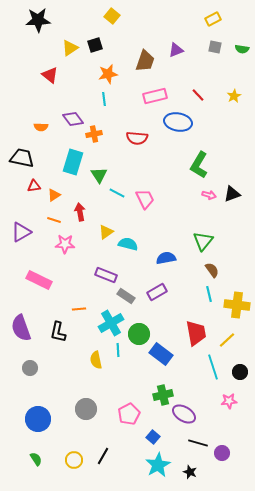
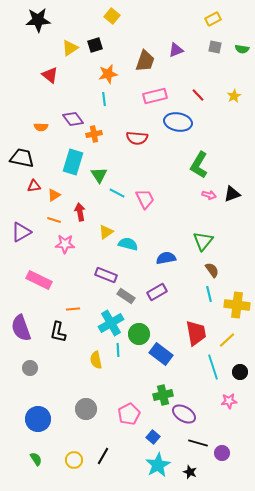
orange line at (79, 309): moved 6 px left
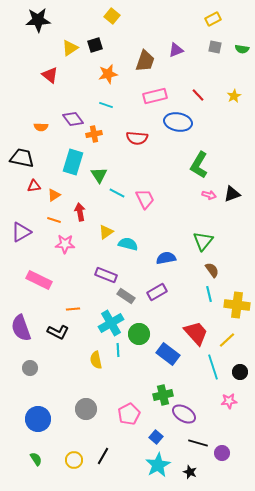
cyan line at (104, 99): moved 2 px right, 6 px down; rotated 64 degrees counterclockwise
black L-shape at (58, 332): rotated 75 degrees counterclockwise
red trapezoid at (196, 333): rotated 32 degrees counterclockwise
blue rectangle at (161, 354): moved 7 px right
blue square at (153, 437): moved 3 px right
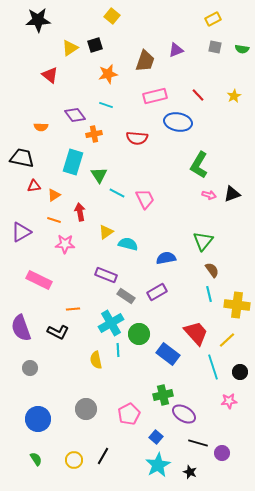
purple diamond at (73, 119): moved 2 px right, 4 px up
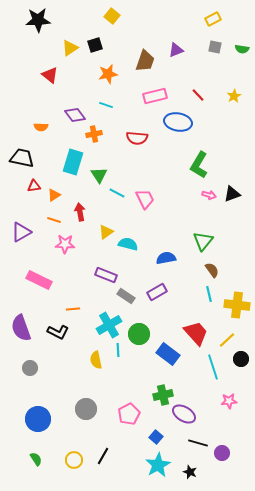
cyan cross at (111, 323): moved 2 px left, 2 px down
black circle at (240, 372): moved 1 px right, 13 px up
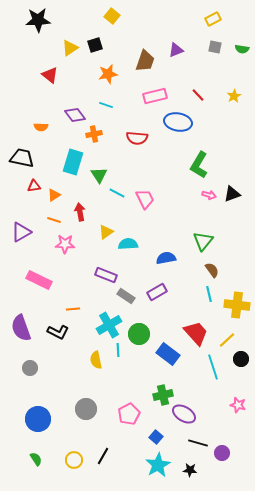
cyan semicircle at (128, 244): rotated 18 degrees counterclockwise
pink star at (229, 401): moved 9 px right, 4 px down; rotated 21 degrees clockwise
black star at (190, 472): moved 2 px up; rotated 16 degrees counterclockwise
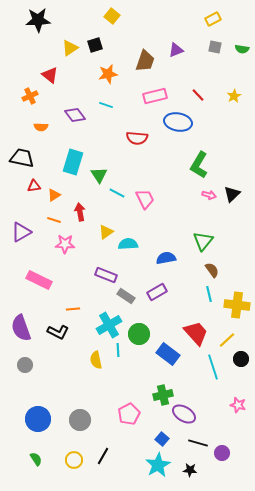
orange cross at (94, 134): moved 64 px left, 38 px up; rotated 14 degrees counterclockwise
black triangle at (232, 194): rotated 24 degrees counterclockwise
gray circle at (30, 368): moved 5 px left, 3 px up
gray circle at (86, 409): moved 6 px left, 11 px down
blue square at (156, 437): moved 6 px right, 2 px down
